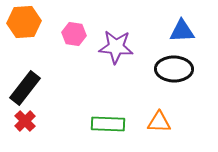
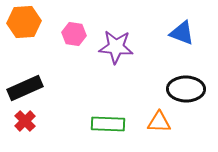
blue triangle: moved 2 px down; rotated 24 degrees clockwise
black ellipse: moved 12 px right, 20 px down
black rectangle: rotated 28 degrees clockwise
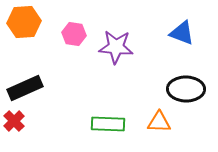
red cross: moved 11 px left
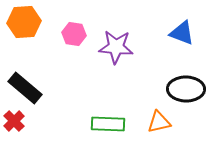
black rectangle: rotated 64 degrees clockwise
orange triangle: rotated 15 degrees counterclockwise
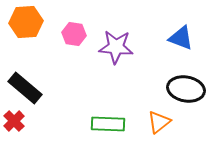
orange hexagon: moved 2 px right
blue triangle: moved 1 px left, 5 px down
black ellipse: rotated 9 degrees clockwise
orange triangle: rotated 25 degrees counterclockwise
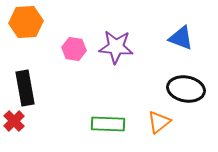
pink hexagon: moved 15 px down
black rectangle: rotated 40 degrees clockwise
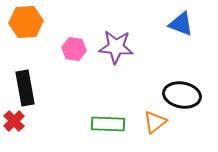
blue triangle: moved 14 px up
black ellipse: moved 4 px left, 6 px down
orange triangle: moved 4 px left
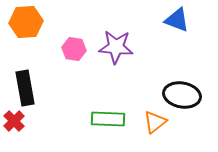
blue triangle: moved 4 px left, 4 px up
green rectangle: moved 5 px up
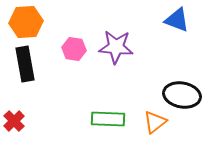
black rectangle: moved 24 px up
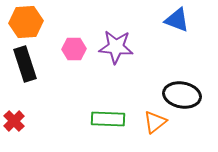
pink hexagon: rotated 10 degrees counterclockwise
black rectangle: rotated 8 degrees counterclockwise
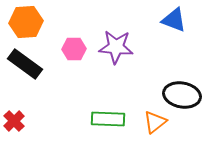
blue triangle: moved 3 px left
black rectangle: rotated 36 degrees counterclockwise
